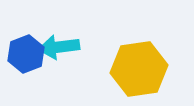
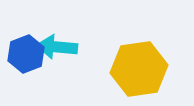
cyan arrow: moved 2 px left; rotated 12 degrees clockwise
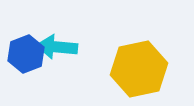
yellow hexagon: rotated 4 degrees counterclockwise
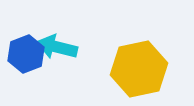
cyan arrow: rotated 9 degrees clockwise
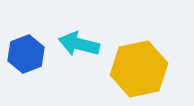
cyan arrow: moved 22 px right, 3 px up
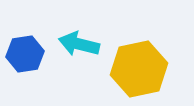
blue hexagon: moved 1 px left; rotated 12 degrees clockwise
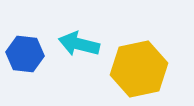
blue hexagon: rotated 15 degrees clockwise
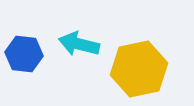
blue hexagon: moved 1 px left
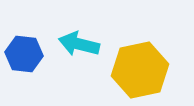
yellow hexagon: moved 1 px right, 1 px down
